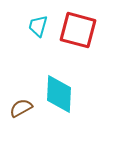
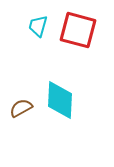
cyan diamond: moved 1 px right, 6 px down
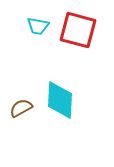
cyan trapezoid: rotated 95 degrees counterclockwise
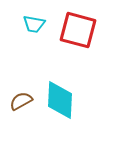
cyan trapezoid: moved 4 px left, 2 px up
brown semicircle: moved 7 px up
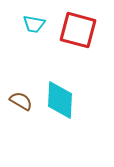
brown semicircle: rotated 60 degrees clockwise
